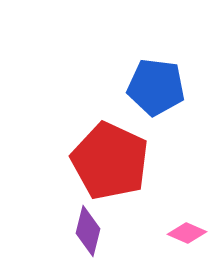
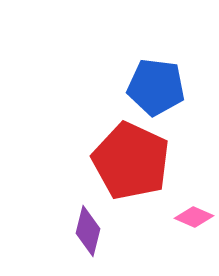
red pentagon: moved 21 px right
pink diamond: moved 7 px right, 16 px up
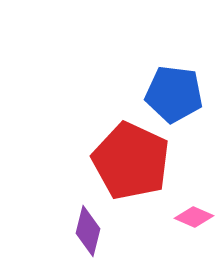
blue pentagon: moved 18 px right, 7 px down
